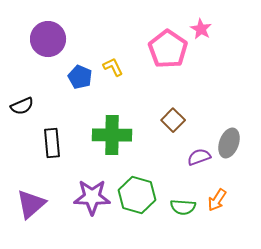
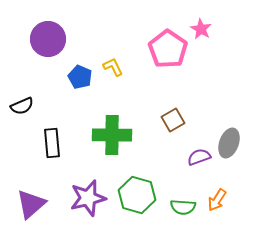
brown square: rotated 15 degrees clockwise
purple star: moved 4 px left, 1 px down; rotated 15 degrees counterclockwise
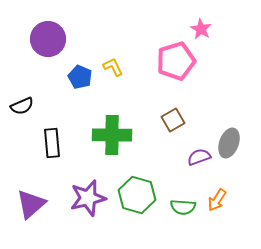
pink pentagon: moved 8 px right, 12 px down; rotated 21 degrees clockwise
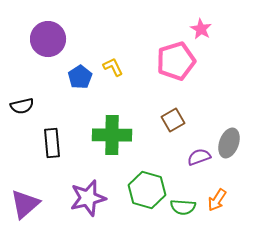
blue pentagon: rotated 15 degrees clockwise
black semicircle: rotated 10 degrees clockwise
green hexagon: moved 10 px right, 5 px up
purple triangle: moved 6 px left
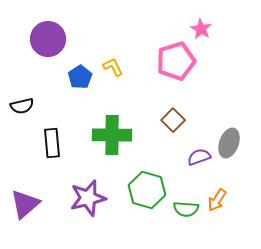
brown square: rotated 15 degrees counterclockwise
green semicircle: moved 3 px right, 2 px down
